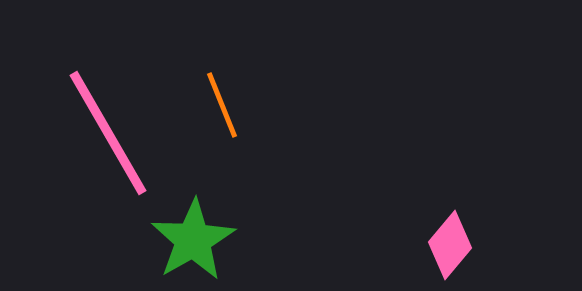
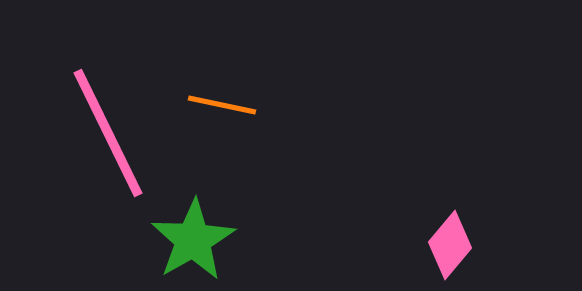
orange line: rotated 56 degrees counterclockwise
pink line: rotated 4 degrees clockwise
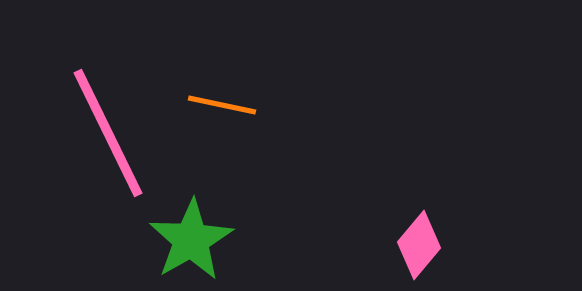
green star: moved 2 px left
pink diamond: moved 31 px left
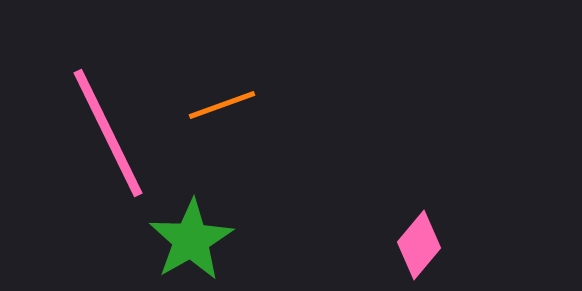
orange line: rotated 32 degrees counterclockwise
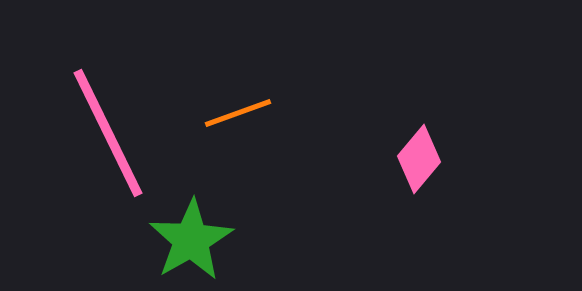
orange line: moved 16 px right, 8 px down
pink diamond: moved 86 px up
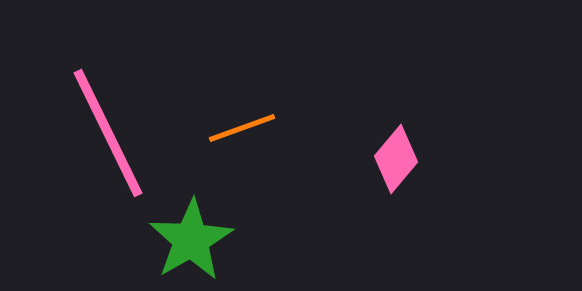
orange line: moved 4 px right, 15 px down
pink diamond: moved 23 px left
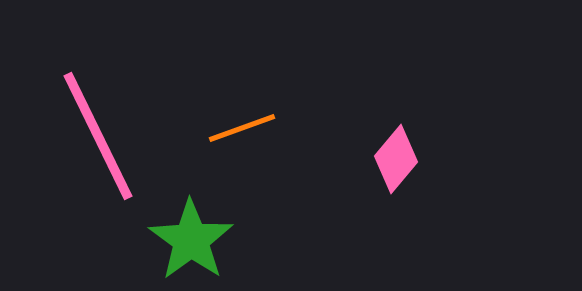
pink line: moved 10 px left, 3 px down
green star: rotated 6 degrees counterclockwise
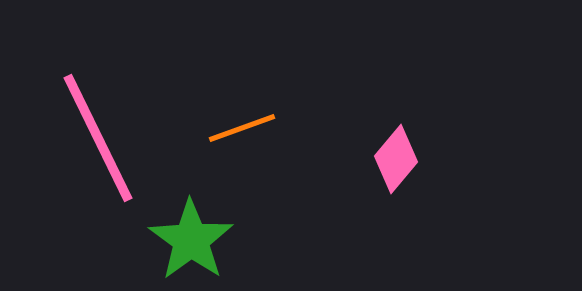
pink line: moved 2 px down
